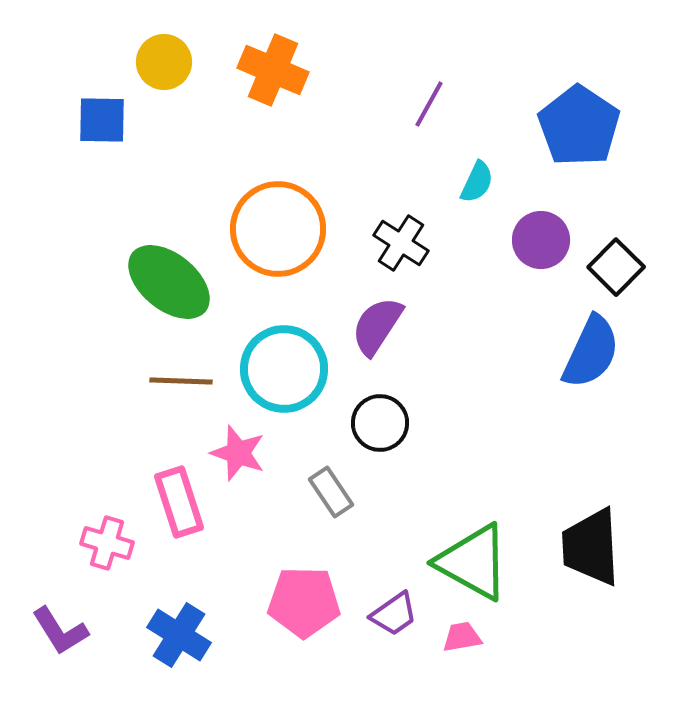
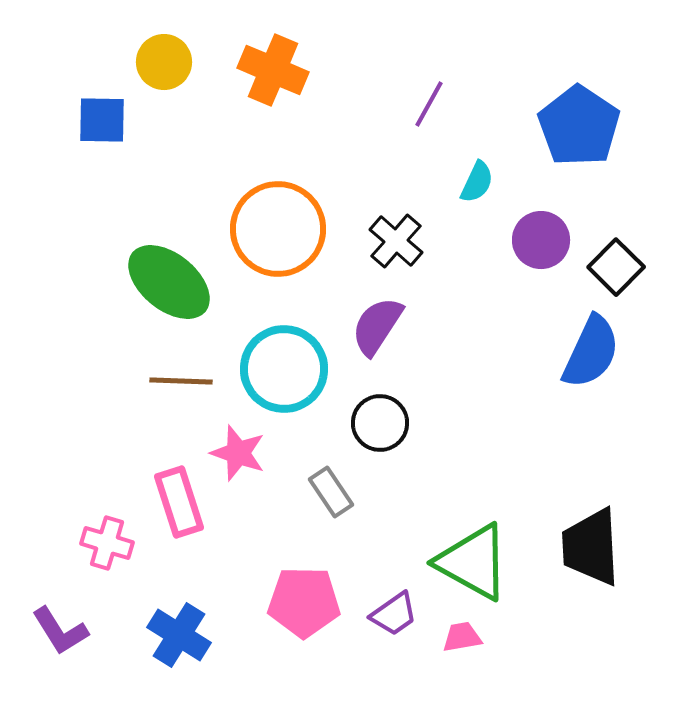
black cross: moved 5 px left, 2 px up; rotated 8 degrees clockwise
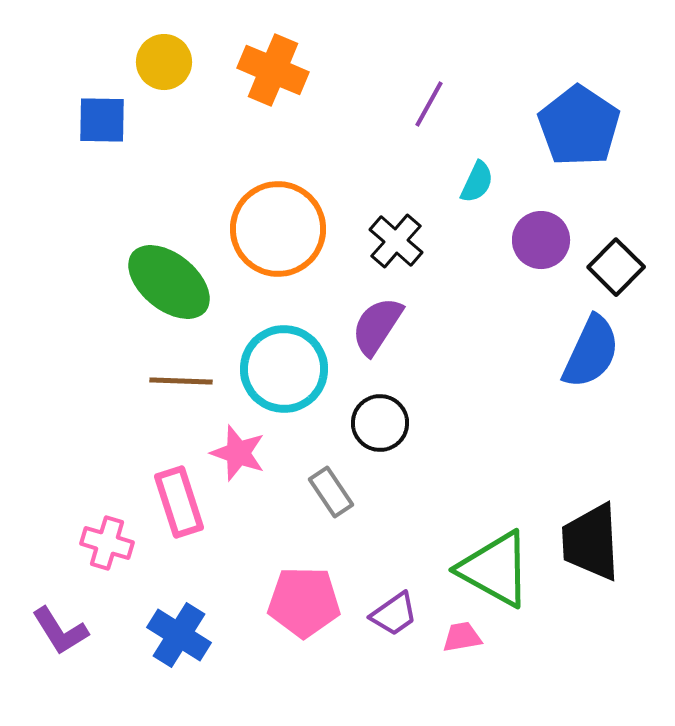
black trapezoid: moved 5 px up
green triangle: moved 22 px right, 7 px down
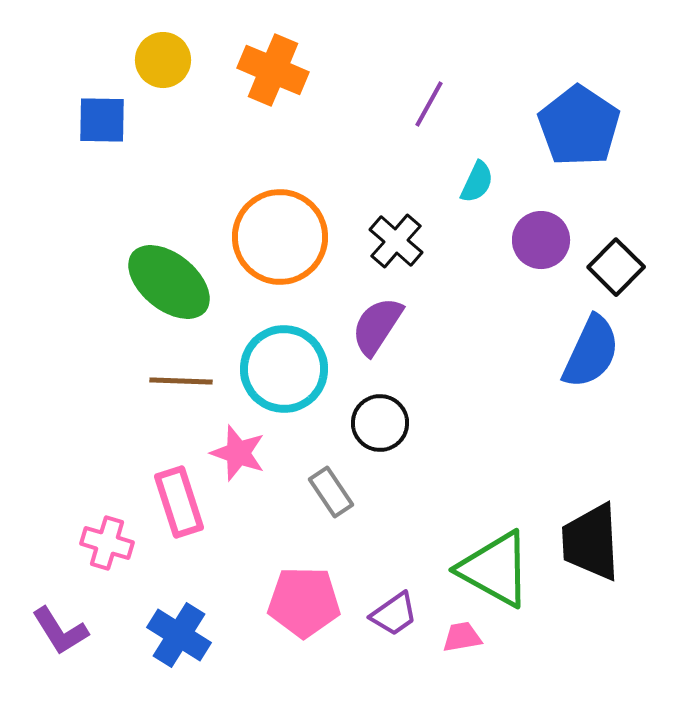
yellow circle: moved 1 px left, 2 px up
orange circle: moved 2 px right, 8 px down
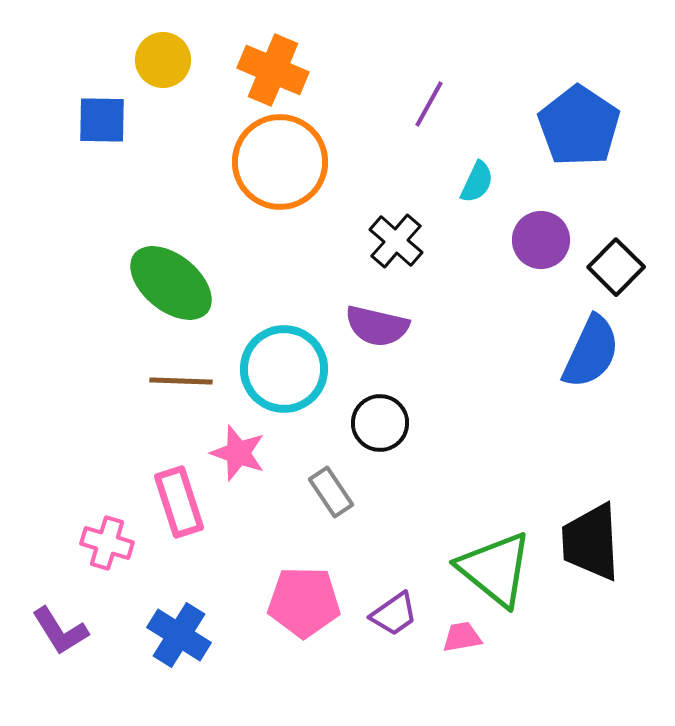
orange circle: moved 75 px up
green ellipse: moved 2 px right, 1 px down
purple semicircle: rotated 110 degrees counterclockwise
green triangle: rotated 10 degrees clockwise
